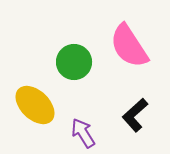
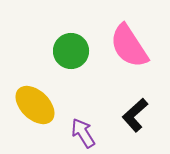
green circle: moved 3 px left, 11 px up
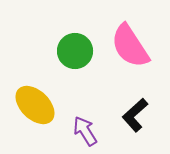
pink semicircle: moved 1 px right
green circle: moved 4 px right
purple arrow: moved 2 px right, 2 px up
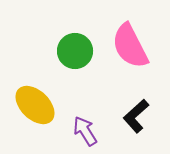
pink semicircle: rotated 6 degrees clockwise
black L-shape: moved 1 px right, 1 px down
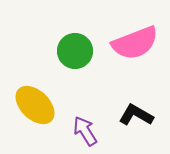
pink semicircle: moved 5 px right, 3 px up; rotated 84 degrees counterclockwise
black L-shape: moved 1 px up; rotated 72 degrees clockwise
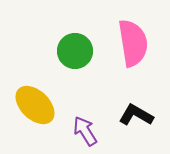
pink semicircle: moved 2 px left; rotated 78 degrees counterclockwise
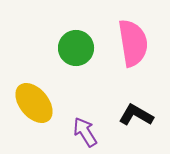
green circle: moved 1 px right, 3 px up
yellow ellipse: moved 1 px left, 2 px up; rotated 6 degrees clockwise
purple arrow: moved 1 px down
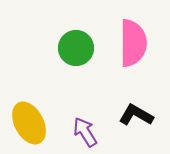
pink semicircle: rotated 9 degrees clockwise
yellow ellipse: moved 5 px left, 20 px down; rotated 12 degrees clockwise
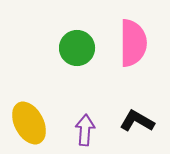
green circle: moved 1 px right
black L-shape: moved 1 px right, 6 px down
purple arrow: moved 2 px up; rotated 36 degrees clockwise
